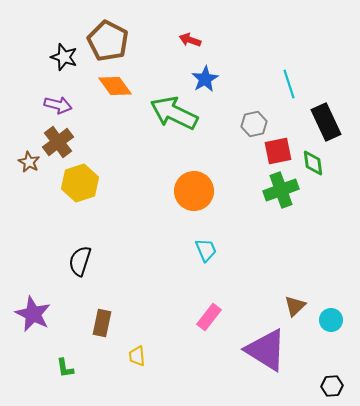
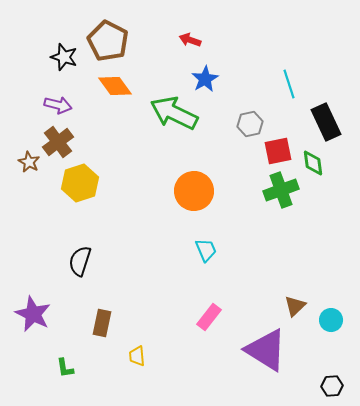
gray hexagon: moved 4 px left
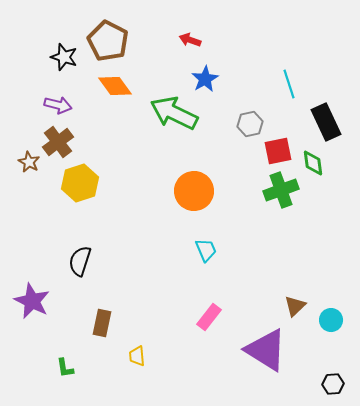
purple star: moved 1 px left, 13 px up
black hexagon: moved 1 px right, 2 px up
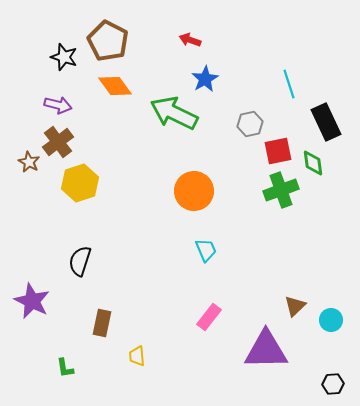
purple triangle: rotated 33 degrees counterclockwise
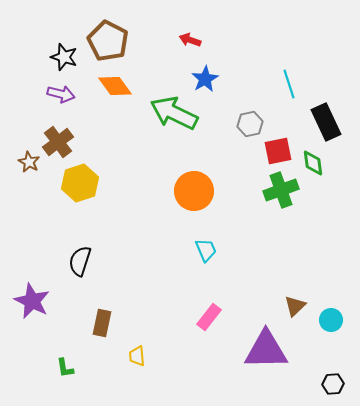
purple arrow: moved 3 px right, 11 px up
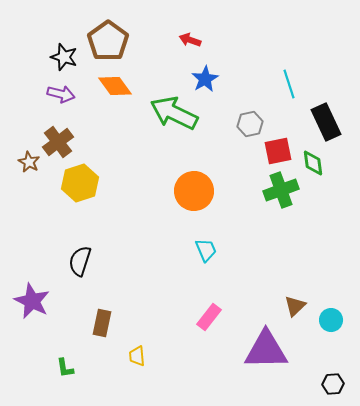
brown pentagon: rotated 9 degrees clockwise
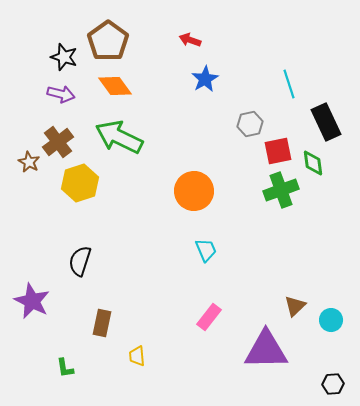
green arrow: moved 55 px left, 24 px down
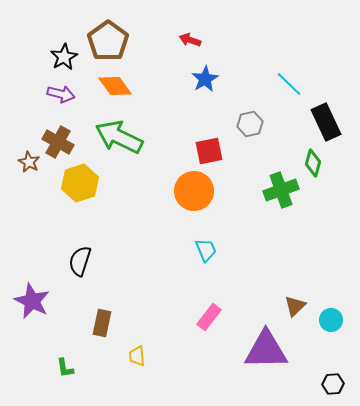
black star: rotated 24 degrees clockwise
cyan line: rotated 28 degrees counterclockwise
brown cross: rotated 24 degrees counterclockwise
red square: moved 69 px left
green diamond: rotated 24 degrees clockwise
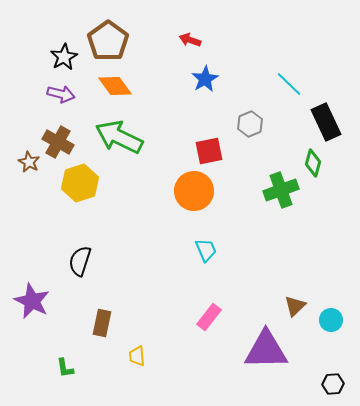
gray hexagon: rotated 10 degrees counterclockwise
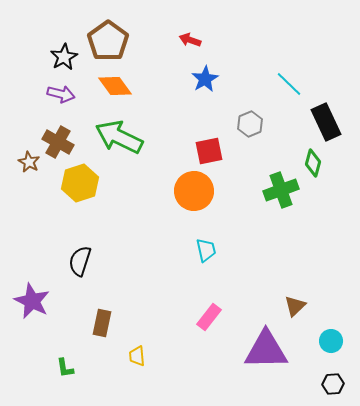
cyan trapezoid: rotated 10 degrees clockwise
cyan circle: moved 21 px down
